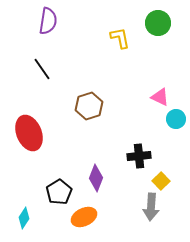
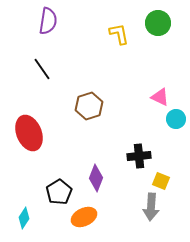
yellow L-shape: moved 1 px left, 4 px up
yellow square: rotated 24 degrees counterclockwise
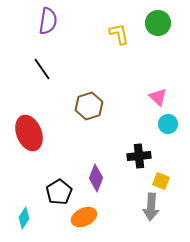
pink triangle: moved 2 px left; rotated 18 degrees clockwise
cyan circle: moved 8 px left, 5 px down
